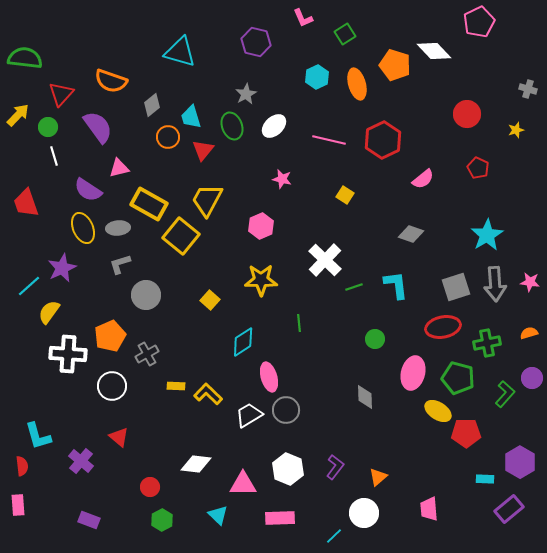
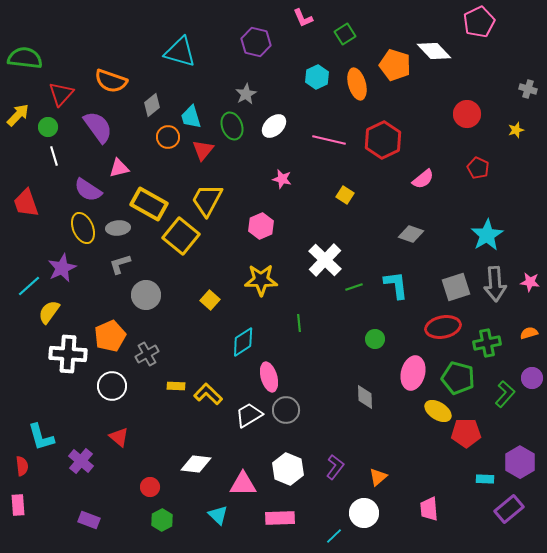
cyan L-shape at (38, 436): moved 3 px right, 1 px down
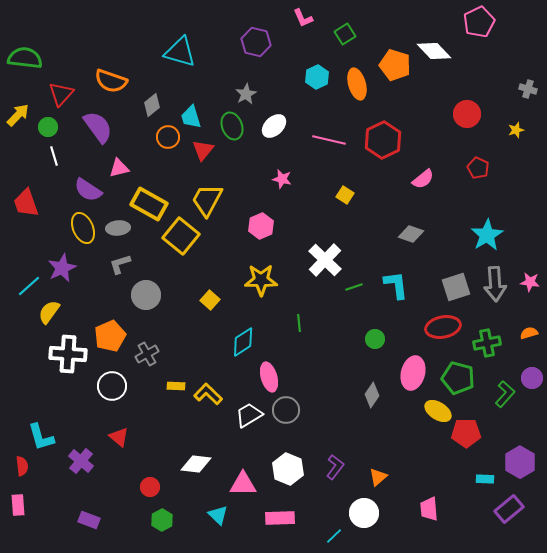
gray diamond at (365, 397): moved 7 px right, 2 px up; rotated 35 degrees clockwise
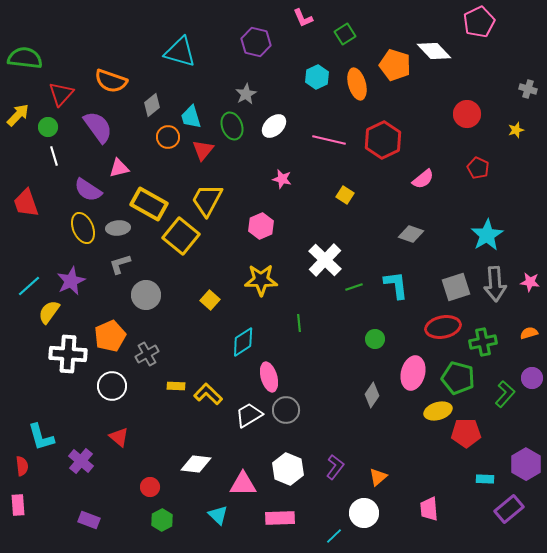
purple star at (62, 268): moved 9 px right, 13 px down
green cross at (487, 343): moved 4 px left, 1 px up
yellow ellipse at (438, 411): rotated 48 degrees counterclockwise
purple hexagon at (520, 462): moved 6 px right, 2 px down
